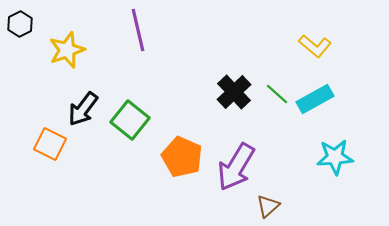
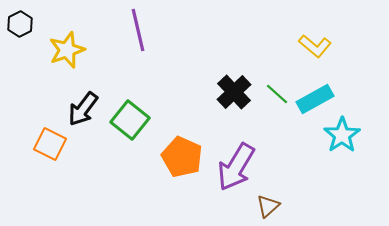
cyan star: moved 7 px right, 22 px up; rotated 30 degrees counterclockwise
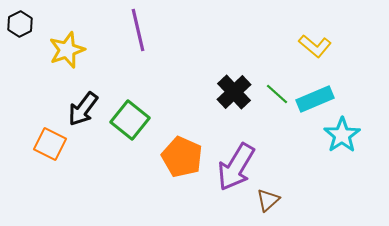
cyan rectangle: rotated 6 degrees clockwise
brown triangle: moved 6 px up
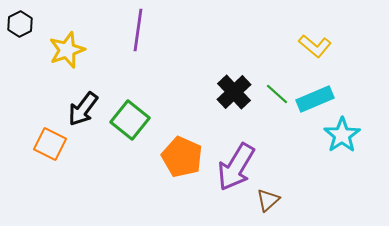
purple line: rotated 21 degrees clockwise
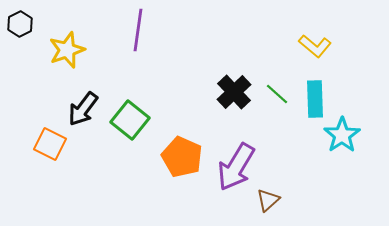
cyan rectangle: rotated 69 degrees counterclockwise
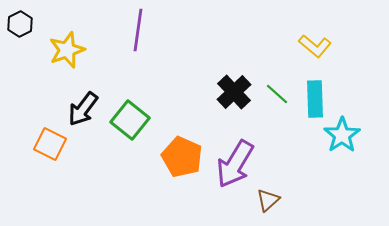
purple arrow: moved 1 px left, 3 px up
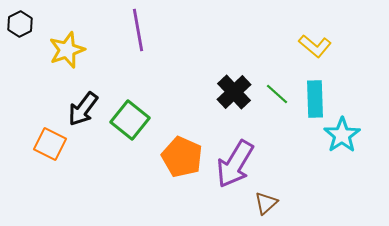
purple line: rotated 18 degrees counterclockwise
brown triangle: moved 2 px left, 3 px down
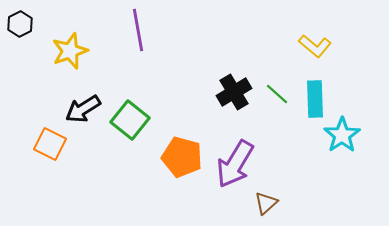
yellow star: moved 3 px right, 1 px down
black cross: rotated 12 degrees clockwise
black arrow: rotated 21 degrees clockwise
orange pentagon: rotated 9 degrees counterclockwise
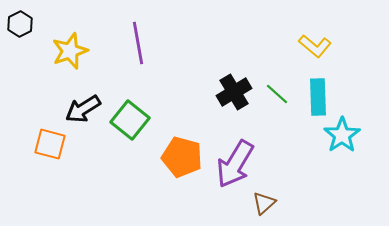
purple line: moved 13 px down
cyan rectangle: moved 3 px right, 2 px up
orange square: rotated 12 degrees counterclockwise
brown triangle: moved 2 px left
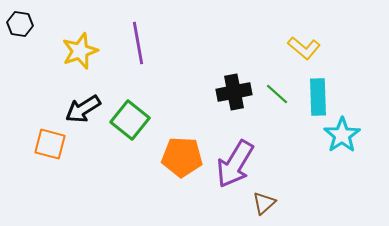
black hexagon: rotated 25 degrees counterclockwise
yellow L-shape: moved 11 px left, 2 px down
yellow star: moved 10 px right
black cross: rotated 20 degrees clockwise
orange pentagon: rotated 12 degrees counterclockwise
